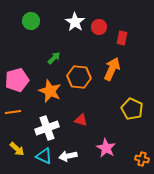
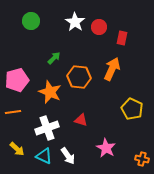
orange star: moved 1 px down
white arrow: rotated 114 degrees counterclockwise
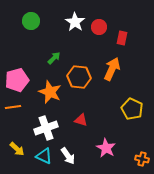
orange line: moved 5 px up
white cross: moved 1 px left
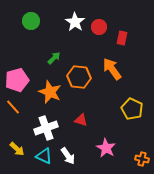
orange arrow: rotated 60 degrees counterclockwise
orange line: rotated 56 degrees clockwise
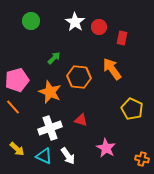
white cross: moved 4 px right
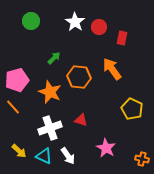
yellow arrow: moved 2 px right, 2 px down
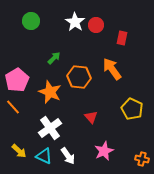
red circle: moved 3 px left, 2 px up
pink pentagon: rotated 15 degrees counterclockwise
red triangle: moved 10 px right, 3 px up; rotated 32 degrees clockwise
white cross: rotated 15 degrees counterclockwise
pink star: moved 2 px left, 3 px down; rotated 18 degrees clockwise
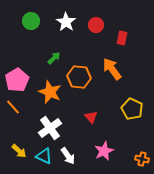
white star: moved 9 px left
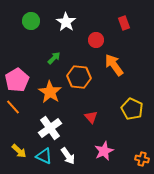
red circle: moved 15 px down
red rectangle: moved 2 px right, 15 px up; rotated 32 degrees counterclockwise
orange arrow: moved 2 px right, 4 px up
orange star: rotated 10 degrees clockwise
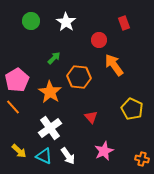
red circle: moved 3 px right
